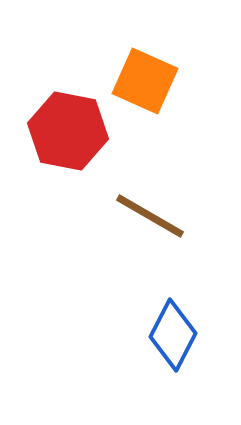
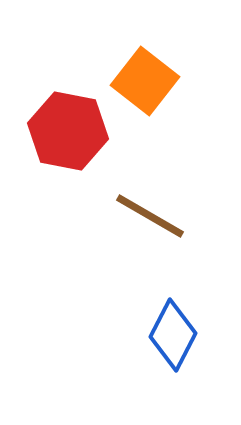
orange square: rotated 14 degrees clockwise
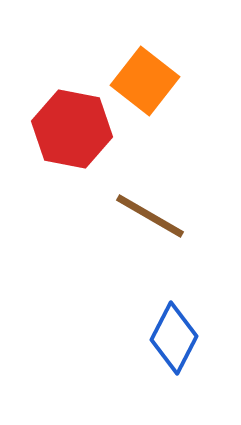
red hexagon: moved 4 px right, 2 px up
blue diamond: moved 1 px right, 3 px down
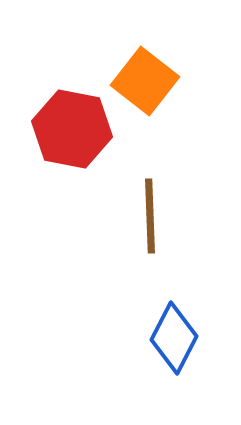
brown line: rotated 58 degrees clockwise
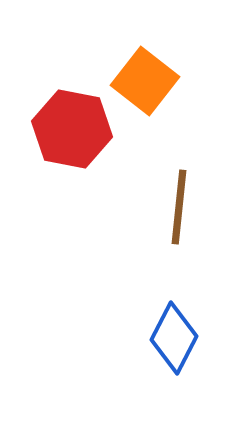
brown line: moved 29 px right, 9 px up; rotated 8 degrees clockwise
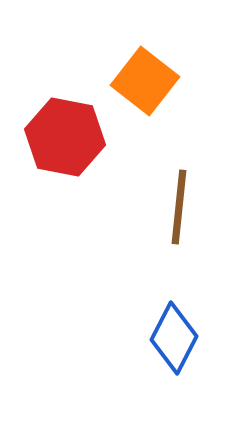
red hexagon: moved 7 px left, 8 px down
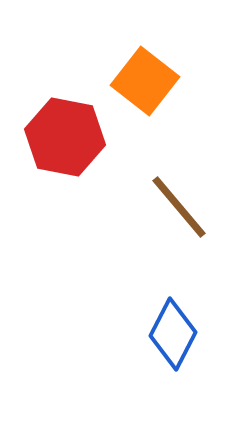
brown line: rotated 46 degrees counterclockwise
blue diamond: moved 1 px left, 4 px up
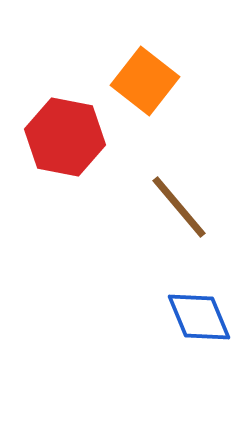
blue diamond: moved 26 px right, 17 px up; rotated 50 degrees counterclockwise
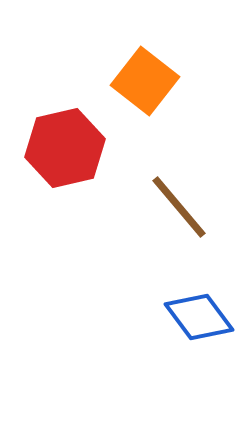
red hexagon: moved 11 px down; rotated 24 degrees counterclockwise
blue diamond: rotated 14 degrees counterclockwise
